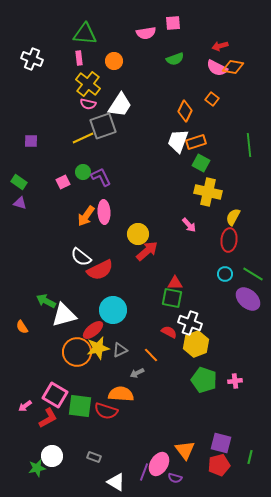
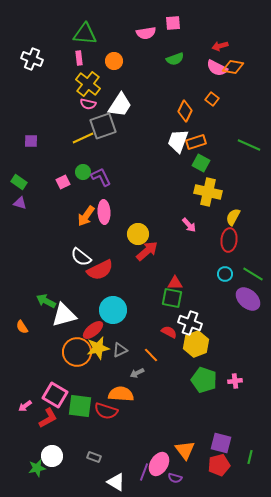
green line at (249, 145): rotated 60 degrees counterclockwise
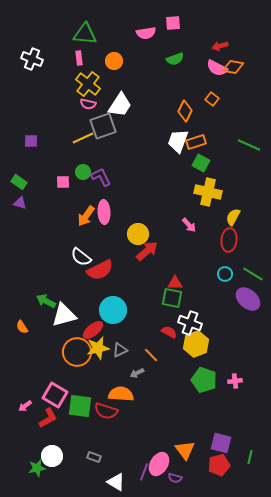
pink square at (63, 182): rotated 24 degrees clockwise
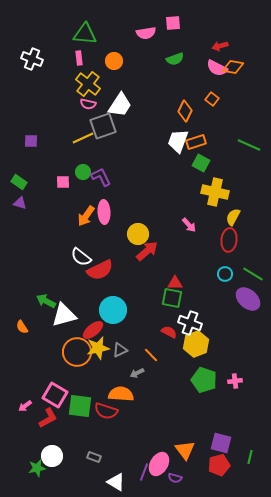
yellow cross at (208, 192): moved 7 px right
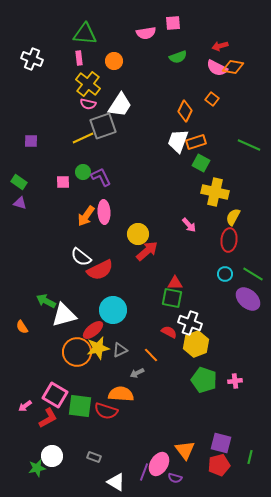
green semicircle at (175, 59): moved 3 px right, 2 px up
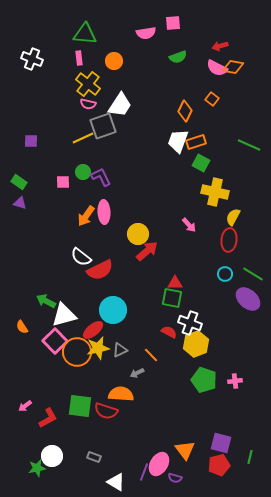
pink square at (55, 395): moved 54 px up; rotated 15 degrees clockwise
